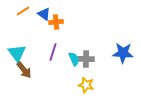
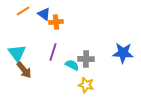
cyan semicircle: moved 2 px left, 6 px down; rotated 40 degrees counterclockwise
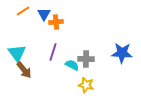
blue triangle: rotated 24 degrees clockwise
blue star: moved 1 px left
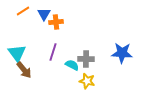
yellow star: moved 1 px right, 4 px up
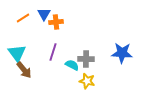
orange line: moved 7 px down
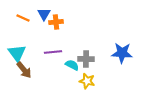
orange line: rotated 56 degrees clockwise
purple line: rotated 66 degrees clockwise
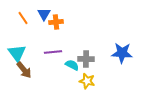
orange line: rotated 32 degrees clockwise
